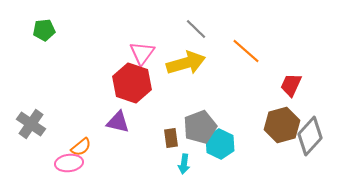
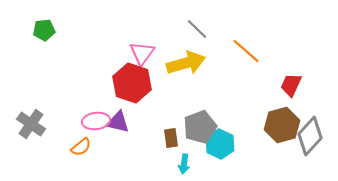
gray line: moved 1 px right
pink ellipse: moved 27 px right, 42 px up
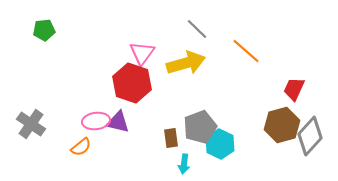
red trapezoid: moved 3 px right, 4 px down
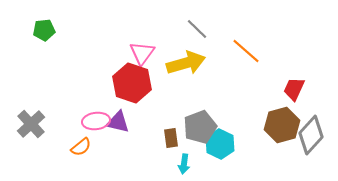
gray cross: rotated 12 degrees clockwise
gray diamond: moved 1 px right, 1 px up
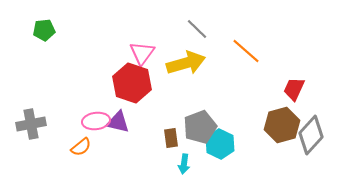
gray cross: rotated 32 degrees clockwise
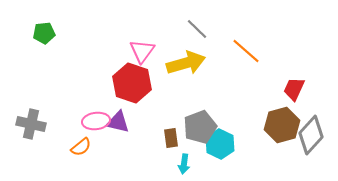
green pentagon: moved 3 px down
pink triangle: moved 2 px up
gray cross: rotated 24 degrees clockwise
